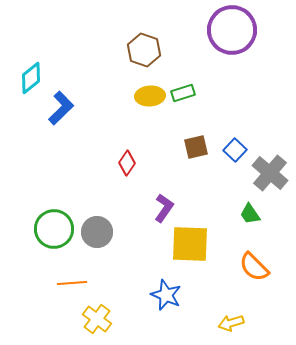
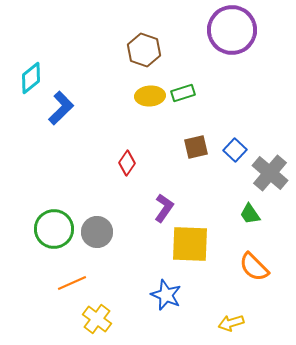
orange line: rotated 20 degrees counterclockwise
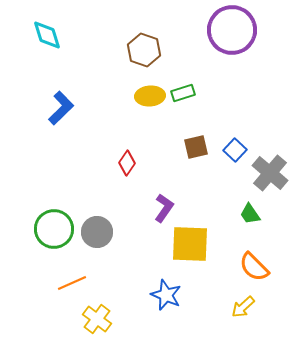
cyan diamond: moved 16 px right, 43 px up; rotated 68 degrees counterclockwise
yellow arrow: moved 12 px right, 16 px up; rotated 25 degrees counterclockwise
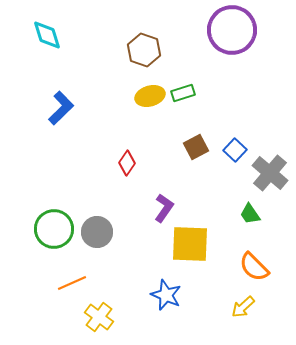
yellow ellipse: rotated 12 degrees counterclockwise
brown square: rotated 15 degrees counterclockwise
yellow cross: moved 2 px right, 2 px up
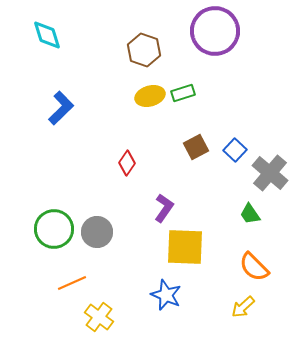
purple circle: moved 17 px left, 1 px down
yellow square: moved 5 px left, 3 px down
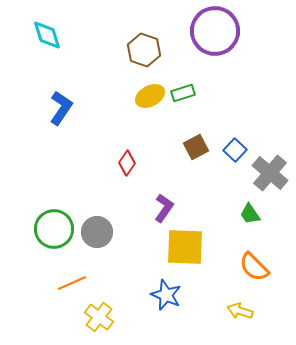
yellow ellipse: rotated 12 degrees counterclockwise
blue L-shape: rotated 12 degrees counterclockwise
yellow arrow: moved 3 px left, 4 px down; rotated 60 degrees clockwise
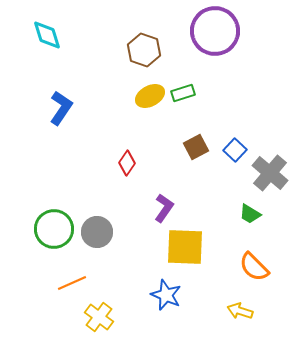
green trapezoid: rotated 25 degrees counterclockwise
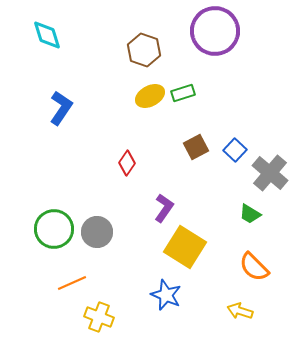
yellow square: rotated 30 degrees clockwise
yellow cross: rotated 16 degrees counterclockwise
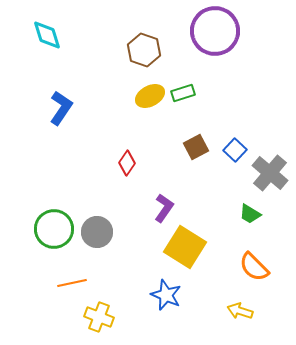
orange line: rotated 12 degrees clockwise
